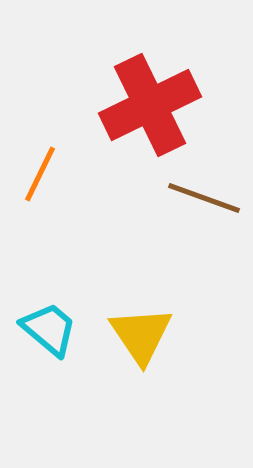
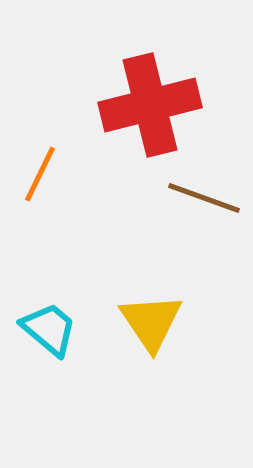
red cross: rotated 12 degrees clockwise
yellow triangle: moved 10 px right, 13 px up
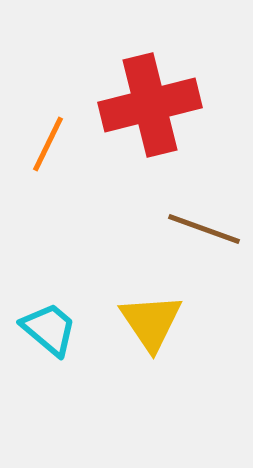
orange line: moved 8 px right, 30 px up
brown line: moved 31 px down
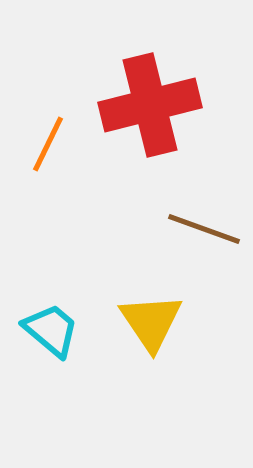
cyan trapezoid: moved 2 px right, 1 px down
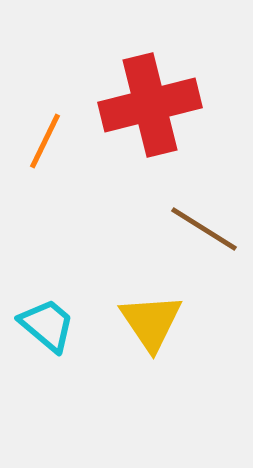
orange line: moved 3 px left, 3 px up
brown line: rotated 12 degrees clockwise
cyan trapezoid: moved 4 px left, 5 px up
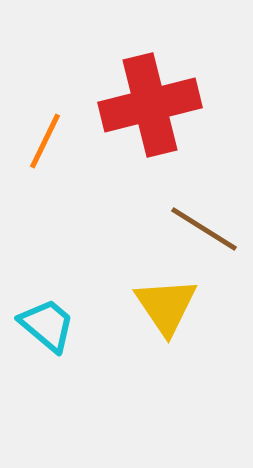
yellow triangle: moved 15 px right, 16 px up
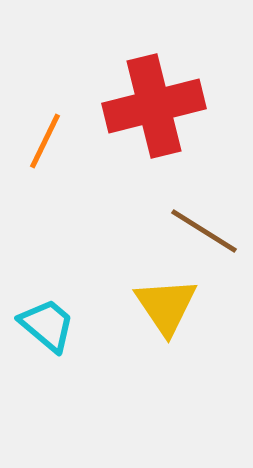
red cross: moved 4 px right, 1 px down
brown line: moved 2 px down
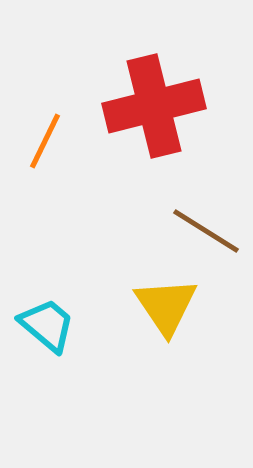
brown line: moved 2 px right
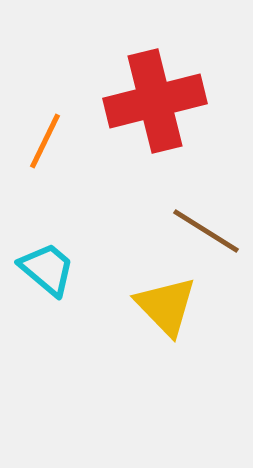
red cross: moved 1 px right, 5 px up
yellow triangle: rotated 10 degrees counterclockwise
cyan trapezoid: moved 56 px up
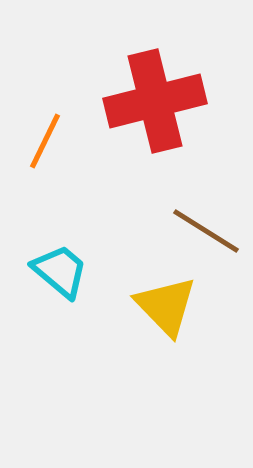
cyan trapezoid: moved 13 px right, 2 px down
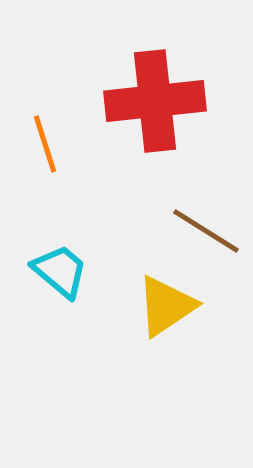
red cross: rotated 8 degrees clockwise
orange line: moved 3 px down; rotated 44 degrees counterclockwise
yellow triangle: rotated 40 degrees clockwise
